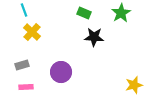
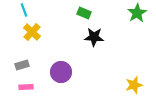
green star: moved 16 px right
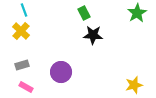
green rectangle: rotated 40 degrees clockwise
yellow cross: moved 11 px left, 1 px up
black star: moved 1 px left, 2 px up
pink rectangle: rotated 32 degrees clockwise
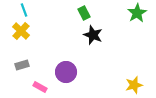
black star: rotated 18 degrees clockwise
purple circle: moved 5 px right
pink rectangle: moved 14 px right
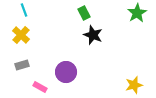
yellow cross: moved 4 px down
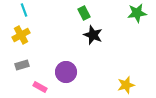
green star: rotated 24 degrees clockwise
yellow cross: rotated 18 degrees clockwise
yellow star: moved 8 px left
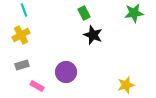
green star: moved 3 px left
pink rectangle: moved 3 px left, 1 px up
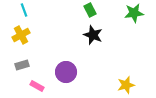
green rectangle: moved 6 px right, 3 px up
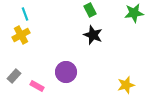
cyan line: moved 1 px right, 4 px down
gray rectangle: moved 8 px left, 11 px down; rotated 32 degrees counterclockwise
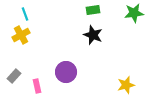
green rectangle: moved 3 px right; rotated 72 degrees counterclockwise
pink rectangle: rotated 48 degrees clockwise
